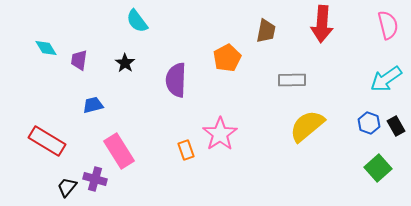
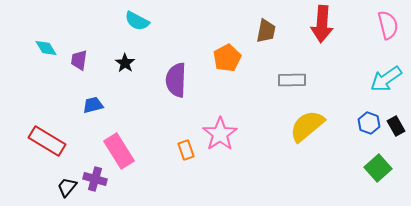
cyan semicircle: rotated 25 degrees counterclockwise
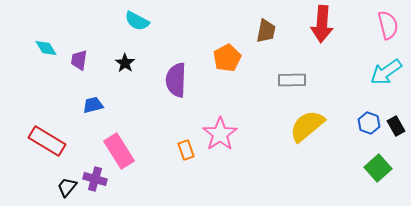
cyan arrow: moved 7 px up
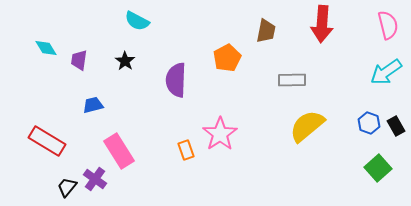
black star: moved 2 px up
purple cross: rotated 20 degrees clockwise
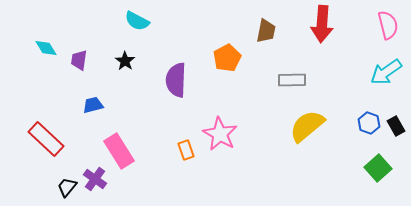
pink star: rotated 8 degrees counterclockwise
red rectangle: moved 1 px left, 2 px up; rotated 12 degrees clockwise
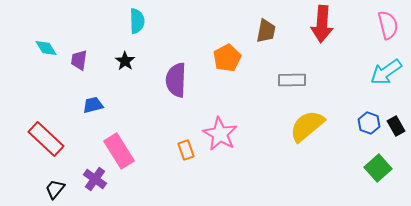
cyan semicircle: rotated 120 degrees counterclockwise
black trapezoid: moved 12 px left, 2 px down
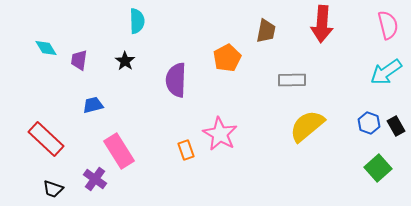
black trapezoid: moved 2 px left; rotated 110 degrees counterclockwise
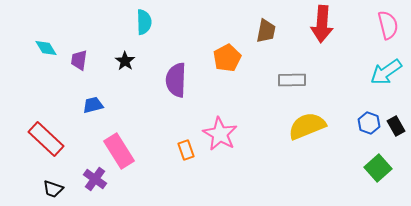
cyan semicircle: moved 7 px right, 1 px down
yellow semicircle: rotated 18 degrees clockwise
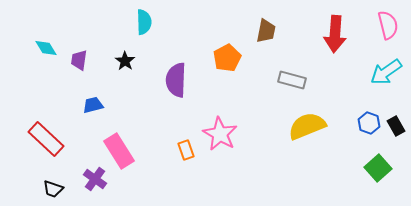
red arrow: moved 13 px right, 10 px down
gray rectangle: rotated 16 degrees clockwise
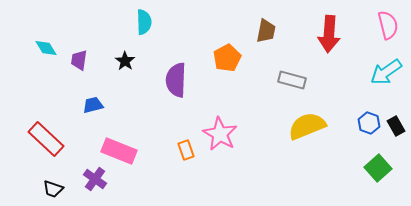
red arrow: moved 6 px left
pink rectangle: rotated 36 degrees counterclockwise
